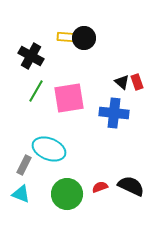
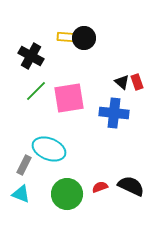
green line: rotated 15 degrees clockwise
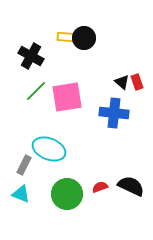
pink square: moved 2 px left, 1 px up
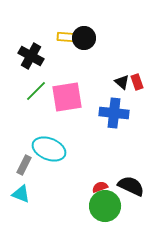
green circle: moved 38 px right, 12 px down
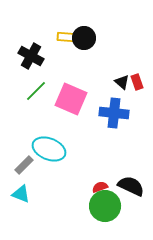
pink square: moved 4 px right, 2 px down; rotated 32 degrees clockwise
gray rectangle: rotated 18 degrees clockwise
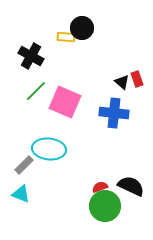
black circle: moved 2 px left, 10 px up
red rectangle: moved 3 px up
pink square: moved 6 px left, 3 px down
cyan ellipse: rotated 16 degrees counterclockwise
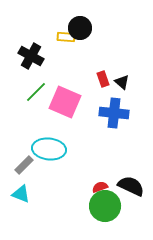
black circle: moved 2 px left
red rectangle: moved 34 px left
green line: moved 1 px down
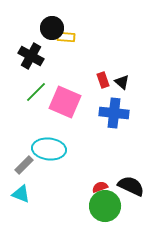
black circle: moved 28 px left
red rectangle: moved 1 px down
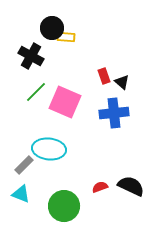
red rectangle: moved 1 px right, 4 px up
blue cross: rotated 12 degrees counterclockwise
green circle: moved 41 px left
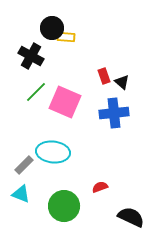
cyan ellipse: moved 4 px right, 3 px down
black semicircle: moved 31 px down
